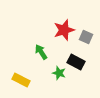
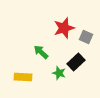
red star: moved 2 px up
green arrow: rotated 14 degrees counterclockwise
black rectangle: rotated 72 degrees counterclockwise
yellow rectangle: moved 2 px right, 3 px up; rotated 24 degrees counterclockwise
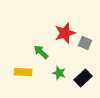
red star: moved 1 px right, 5 px down
gray square: moved 1 px left, 6 px down
black rectangle: moved 7 px right, 16 px down
yellow rectangle: moved 5 px up
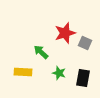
black rectangle: rotated 36 degrees counterclockwise
